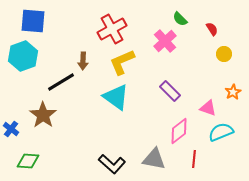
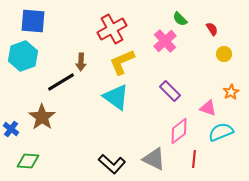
brown arrow: moved 2 px left, 1 px down
orange star: moved 2 px left
brown star: moved 1 px left, 2 px down
gray triangle: rotated 15 degrees clockwise
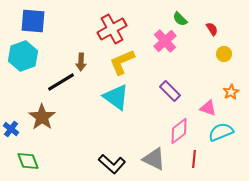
green diamond: rotated 65 degrees clockwise
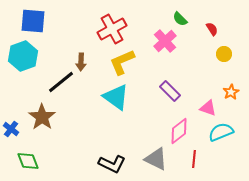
black line: rotated 8 degrees counterclockwise
gray triangle: moved 2 px right
black L-shape: rotated 16 degrees counterclockwise
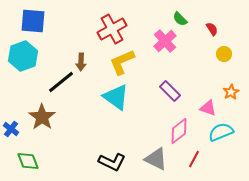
red line: rotated 24 degrees clockwise
black L-shape: moved 2 px up
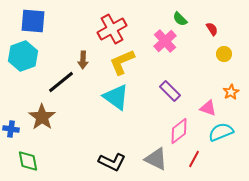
brown arrow: moved 2 px right, 2 px up
blue cross: rotated 28 degrees counterclockwise
green diamond: rotated 10 degrees clockwise
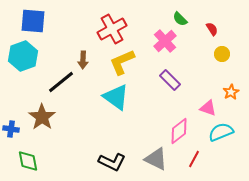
yellow circle: moved 2 px left
purple rectangle: moved 11 px up
